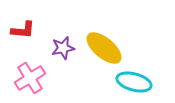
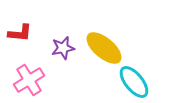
red L-shape: moved 3 px left, 3 px down
pink cross: moved 1 px left, 2 px down
cyan ellipse: rotated 36 degrees clockwise
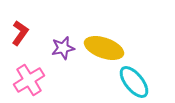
red L-shape: rotated 60 degrees counterclockwise
yellow ellipse: rotated 21 degrees counterclockwise
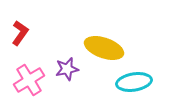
purple star: moved 4 px right, 21 px down
cyan ellipse: rotated 60 degrees counterclockwise
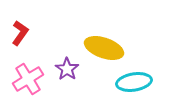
purple star: rotated 25 degrees counterclockwise
pink cross: moved 1 px left, 1 px up
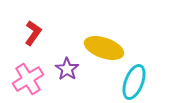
red L-shape: moved 13 px right
cyan ellipse: rotated 60 degrees counterclockwise
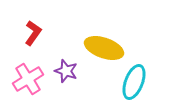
purple star: moved 1 px left, 2 px down; rotated 15 degrees counterclockwise
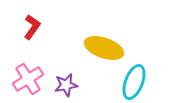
red L-shape: moved 1 px left, 6 px up
purple star: moved 14 px down; rotated 30 degrees counterclockwise
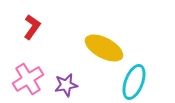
yellow ellipse: rotated 9 degrees clockwise
